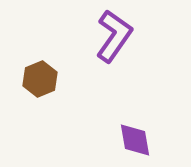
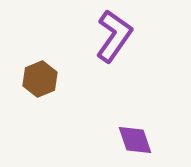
purple diamond: rotated 9 degrees counterclockwise
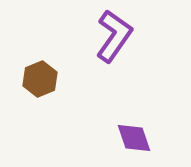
purple diamond: moved 1 px left, 2 px up
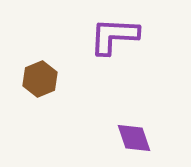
purple L-shape: rotated 122 degrees counterclockwise
